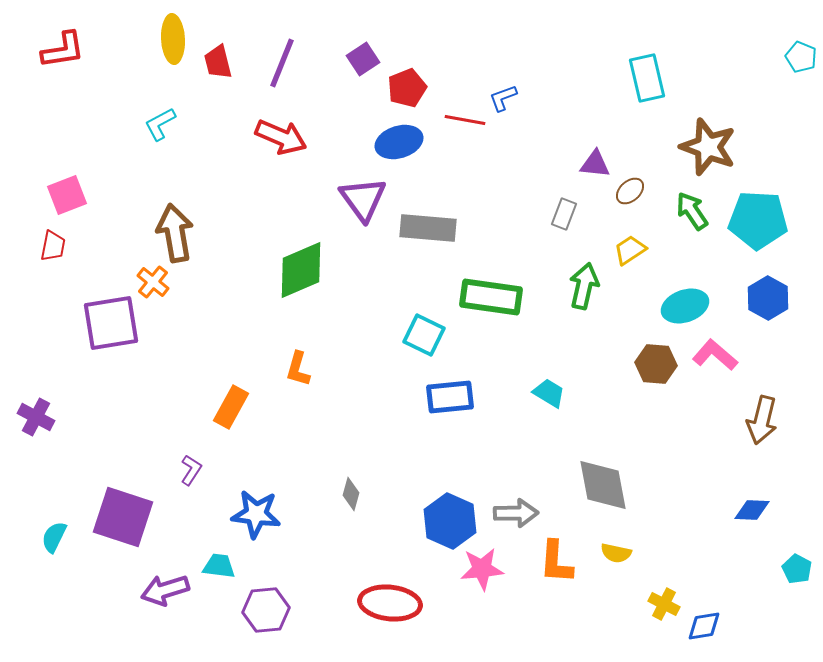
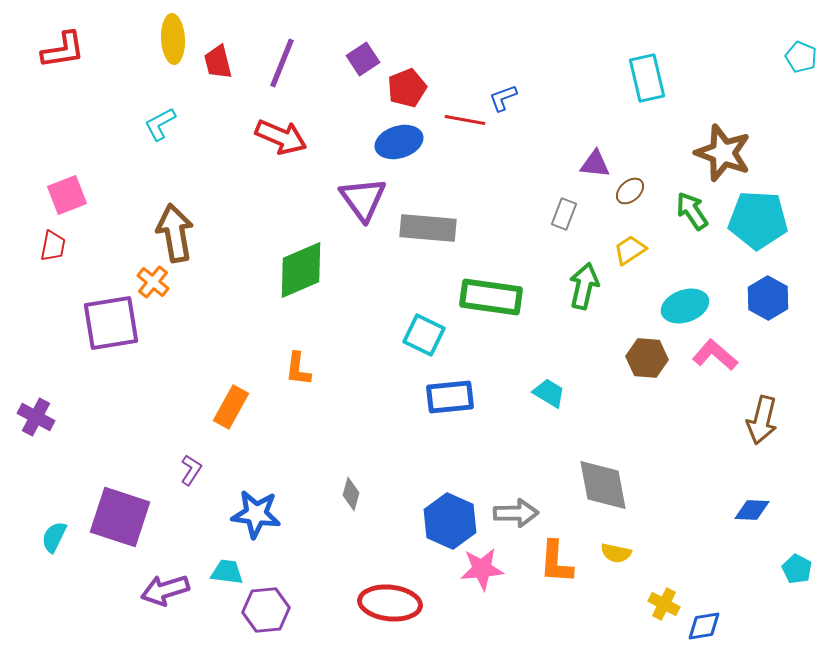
brown star at (708, 147): moved 15 px right, 6 px down
brown hexagon at (656, 364): moved 9 px left, 6 px up
orange L-shape at (298, 369): rotated 9 degrees counterclockwise
purple square at (123, 517): moved 3 px left
cyan trapezoid at (219, 566): moved 8 px right, 6 px down
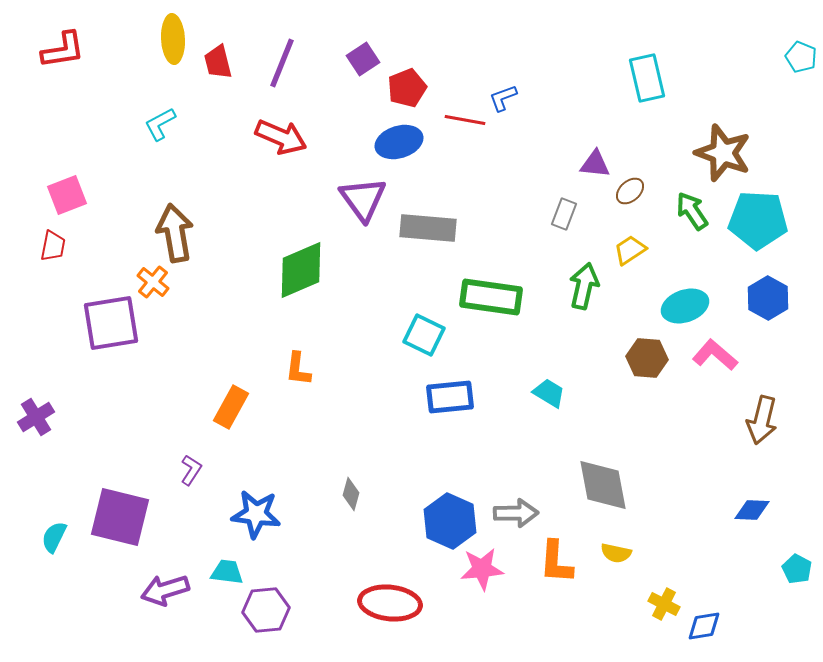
purple cross at (36, 417): rotated 30 degrees clockwise
purple square at (120, 517): rotated 4 degrees counterclockwise
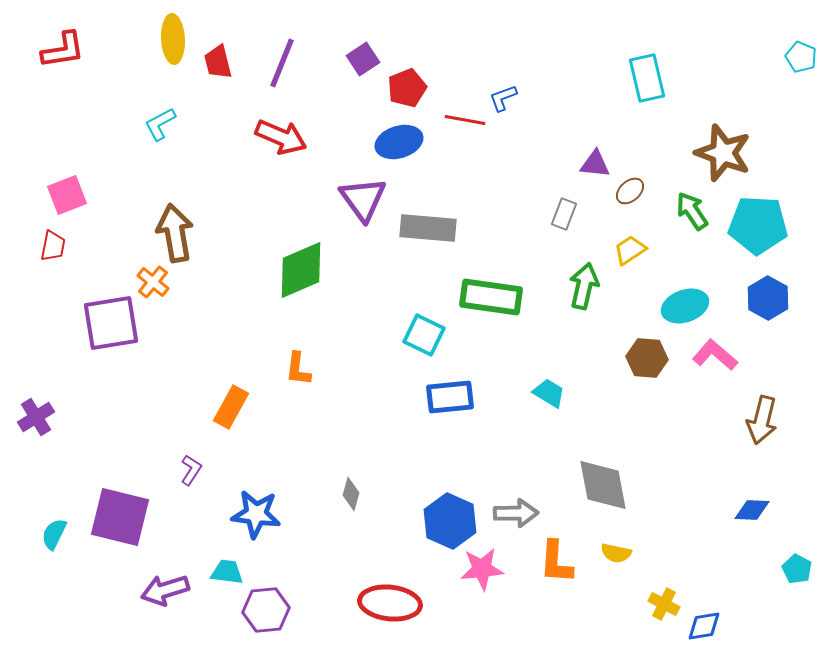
cyan pentagon at (758, 220): moved 5 px down
cyan semicircle at (54, 537): moved 3 px up
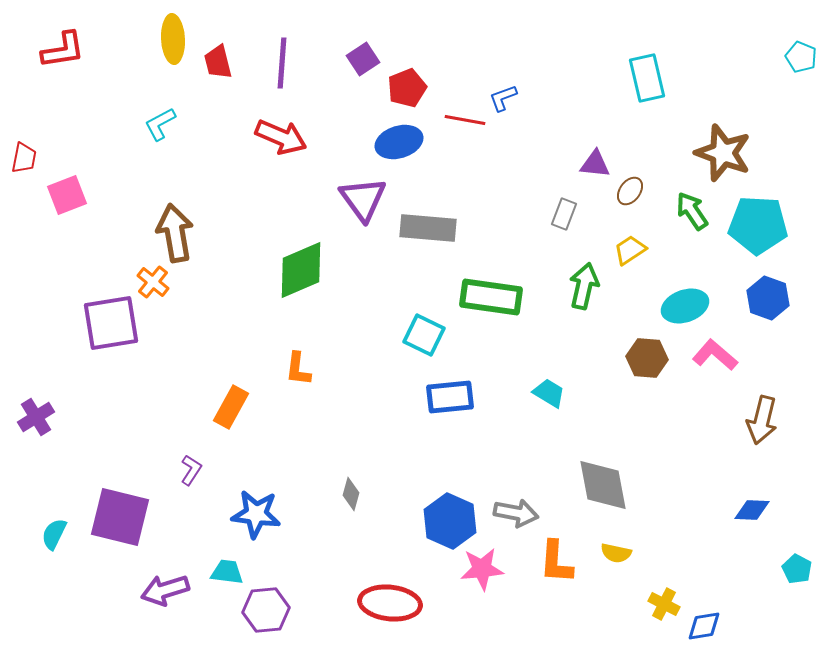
purple line at (282, 63): rotated 18 degrees counterclockwise
brown ellipse at (630, 191): rotated 12 degrees counterclockwise
red trapezoid at (53, 246): moved 29 px left, 88 px up
blue hexagon at (768, 298): rotated 9 degrees counterclockwise
gray arrow at (516, 513): rotated 12 degrees clockwise
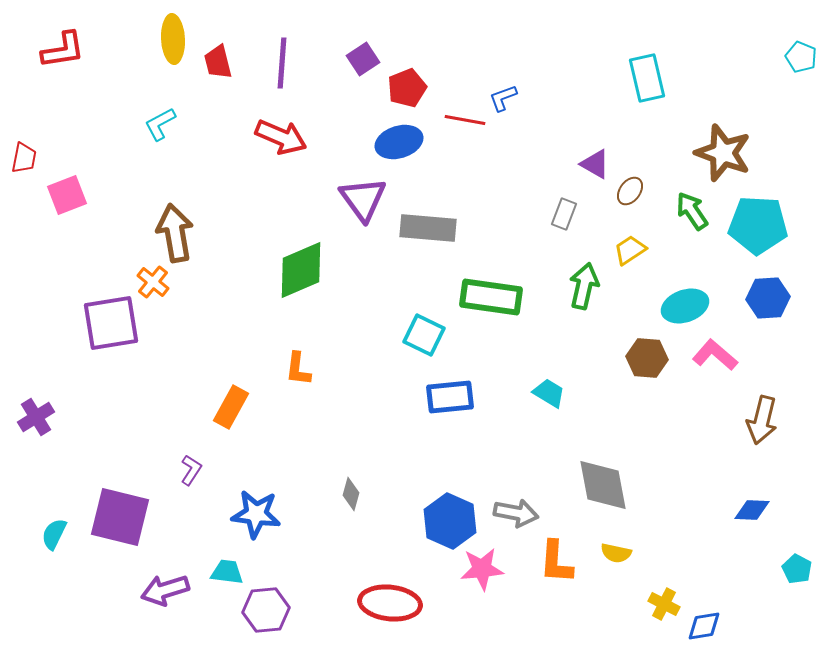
purple triangle at (595, 164): rotated 24 degrees clockwise
blue hexagon at (768, 298): rotated 24 degrees counterclockwise
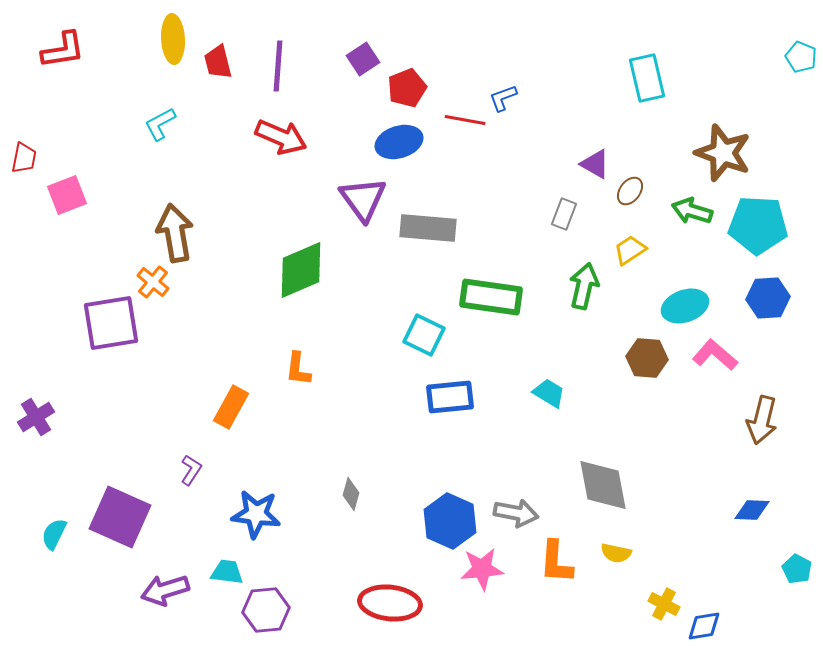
purple line at (282, 63): moved 4 px left, 3 px down
green arrow at (692, 211): rotated 39 degrees counterclockwise
purple square at (120, 517): rotated 10 degrees clockwise
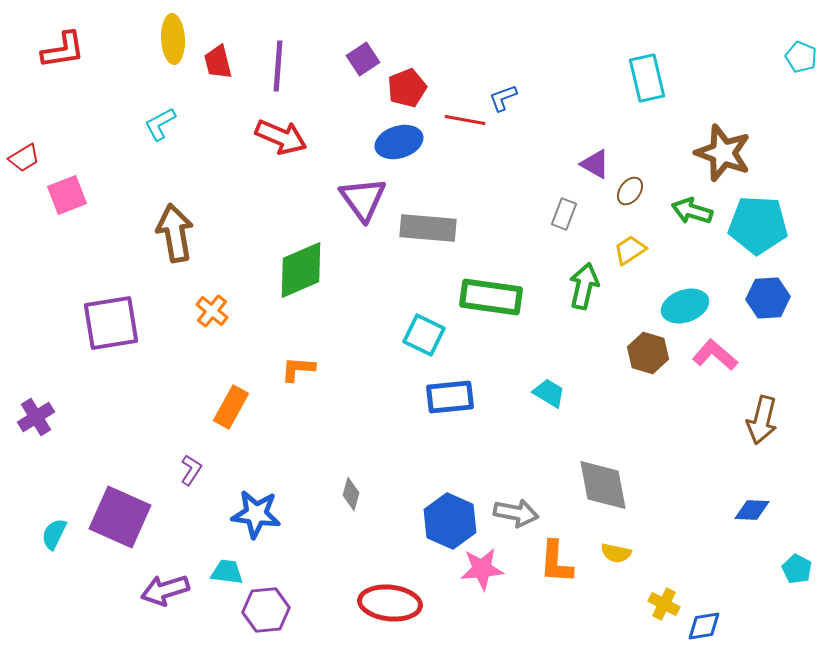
red trapezoid at (24, 158): rotated 48 degrees clockwise
orange cross at (153, 282): moved 59 px right, 29 px down
brown hexagon at (647, 358): moved 1 px right, 5 px up; rotated 12 degrees clockwise
orange L-shape at (298, 369): rotated 87 degrees clockwise
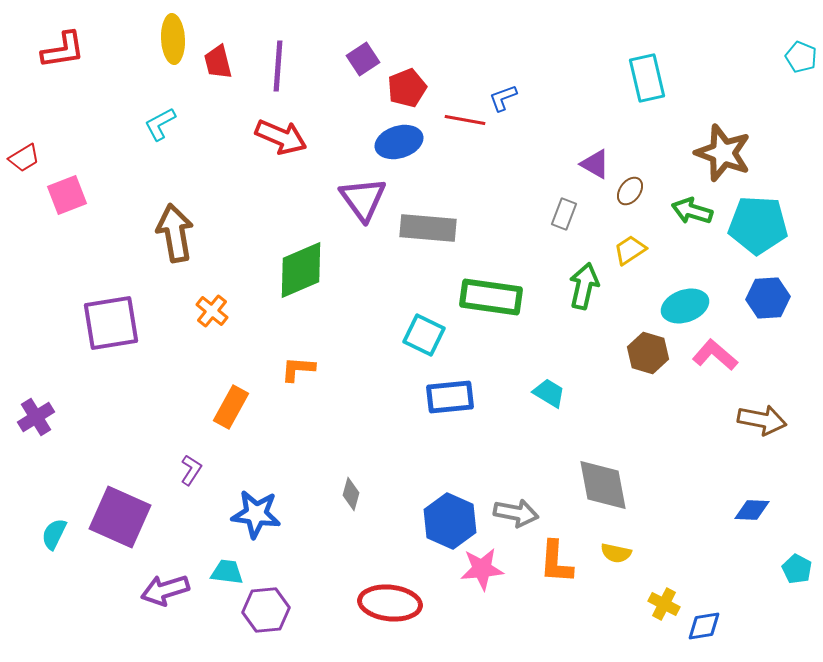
brown arrow at (762, 420): rotated 93 degrees counterclockwise
